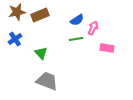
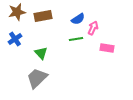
brown rectangle: moved 3 px right, 1 px down; rotated 12 degrees clockwise
blue semicircle: moved 1 px right, 1 px up
gray trapezoid: moved 10 px left, 3 px up; rotated 65 degrees counterclockwise
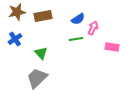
pink rectangle: moved 5 px right, 1 px up
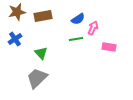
pink rectangle: moved 3 px left
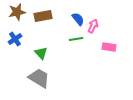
blue semicircle: rotated 96 degrees counterclockwise
pink arrow: moved 2 px up
gray trapezoid: moved 2 px right; rotated 75 degrees clockwise
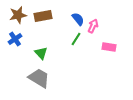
brown star: moved 1 px right, 3 px down
green line: rotated 48 degrees counterclockwise
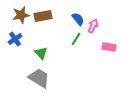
brown star: moved 3 px right
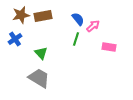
pink arrow: rotated 24 degrees clockwise
green line: rotated 16 degrees counterclockwise
